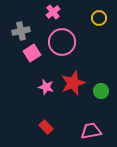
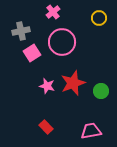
pink star: moved 1 px right, 1 px up
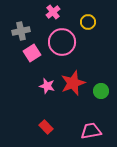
yellow circle: moved 11 px left, 4 px down
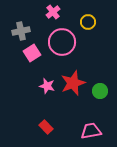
green circle: moved 1 px left
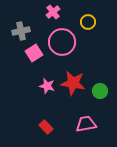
pink square: moved 2 px right
red star: rotated 30 degrees clockwise
pink trapezoid: moved 5 px left, 7 px up
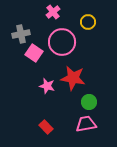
gray cross: moved 3 px down
pink square: rotated 24 degrees counterclockwise
red star: moved 5 px up
green circle: moved 11 px left, 11 px down
